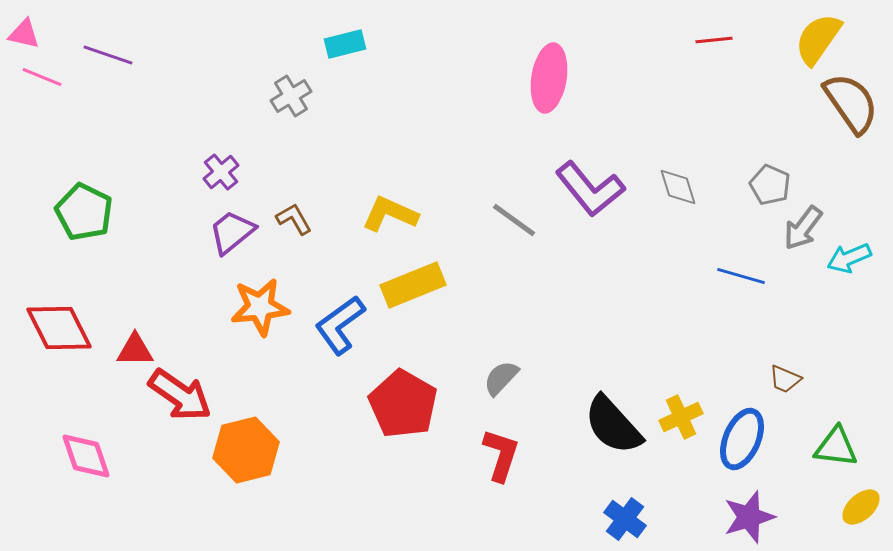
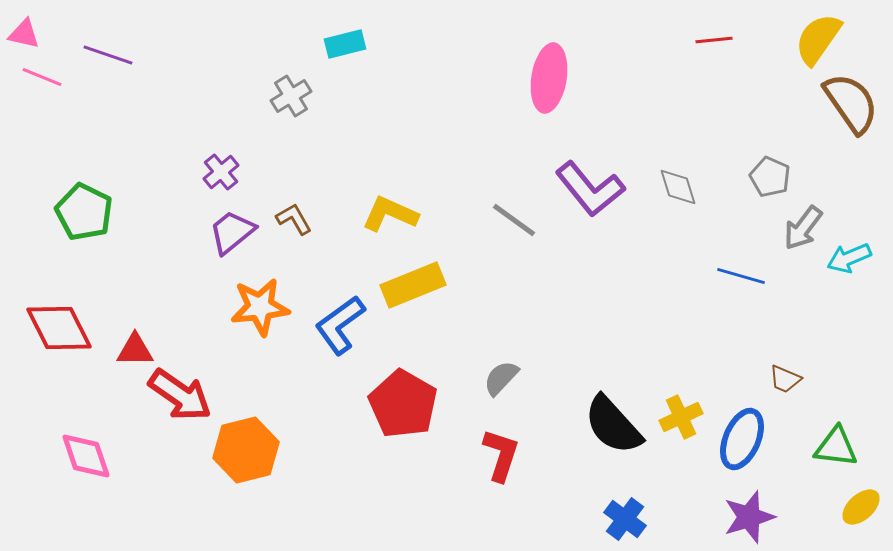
gray pentagon: moved 8 px up
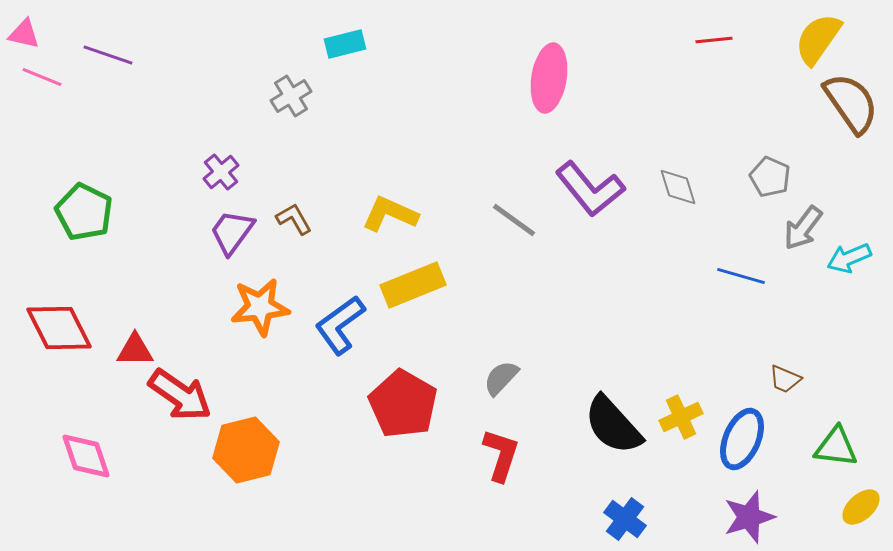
purple trapezoid: rotated 15 degrees counterclockwise
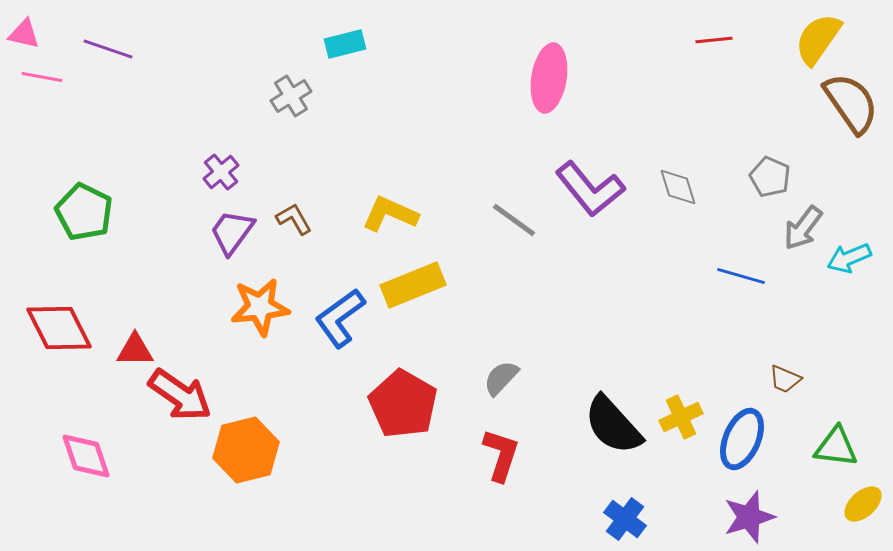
purple line: moved 6 px up
pink line: rotated 12 degrees counterclockwise
blue L-shape: moved 7 px up
yellow ellipse: moved 2 px right, 3 px up
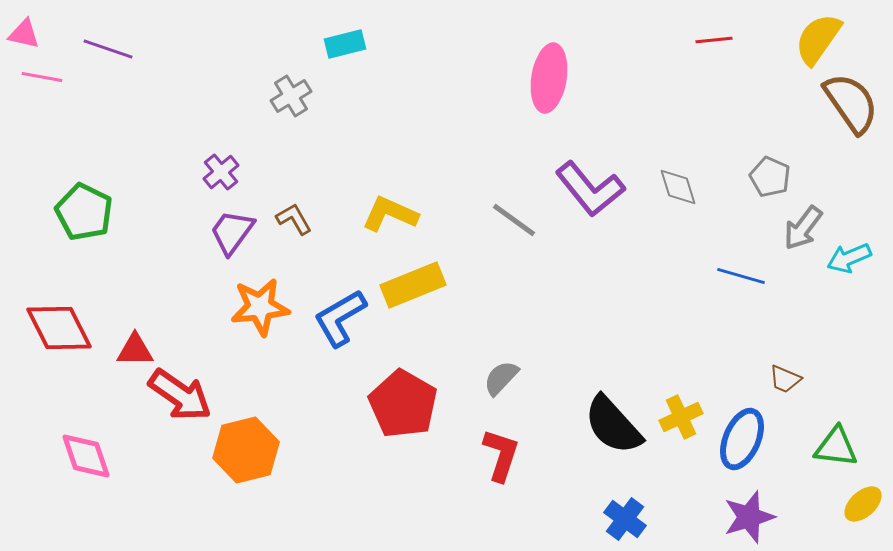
blue L-shape: rotated 6 degrees clockwise
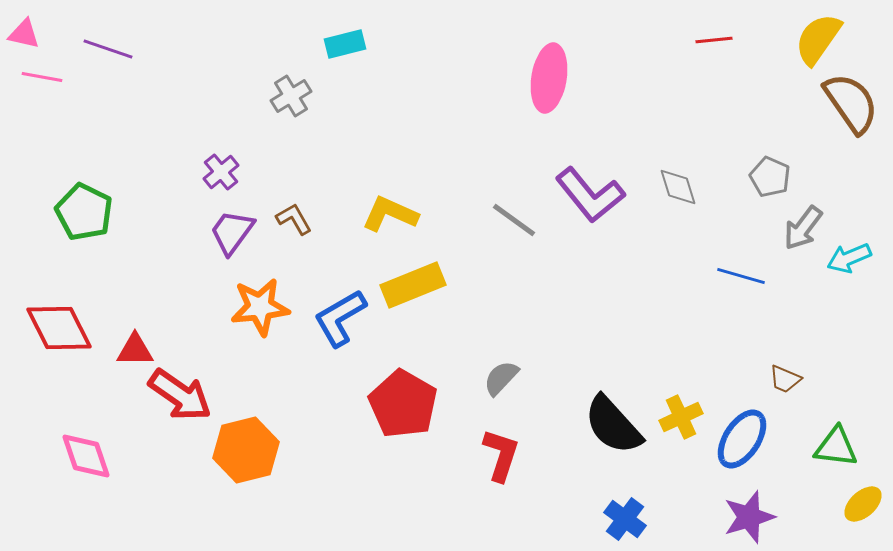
purple L-shape: moved 6 px down
blue ellipse: rotated 10 degrees clockwise
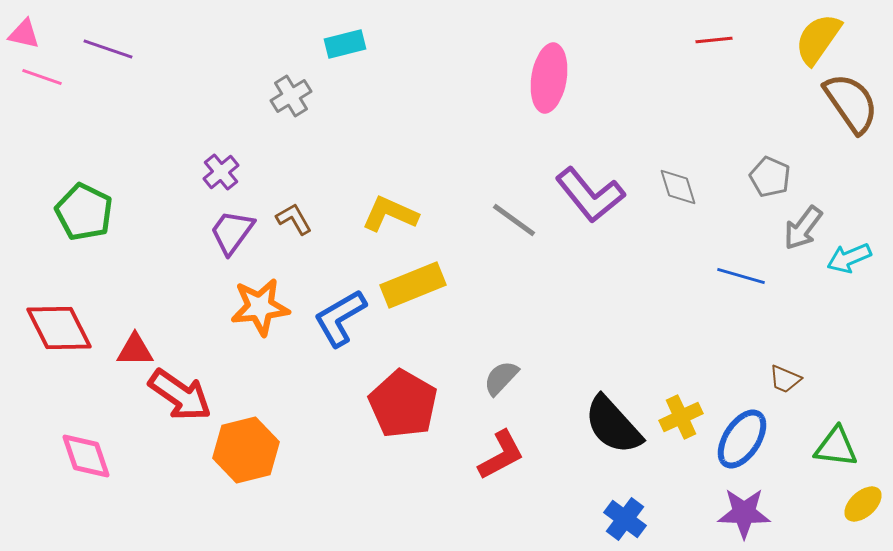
pink line: rotated 9 degrees clockwise
red L-shape: rotated 44 degrees clockwise
purple star: moved 5 px left, 4 px up; rotated 18 degrees clockwise
